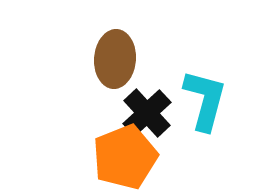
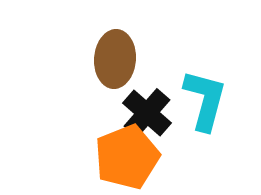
black cross: rotated 6 degrees counterclockwise
orange pentagon: moved 2 px right
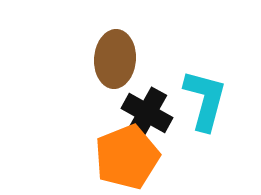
black cross: rotated 12 degrees counterclockwise
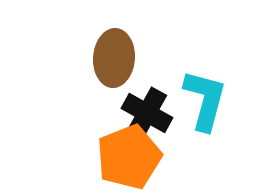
brown ellipse: moved 1 px left, 1 px up
orange pentagon: moved 2 px right
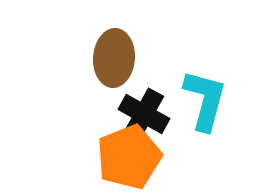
black cross: moved 3 px left, 1 px down
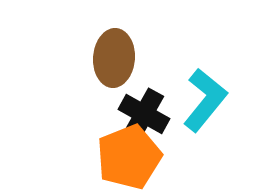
cyan L-shape: rotated 24 degrees clockwise
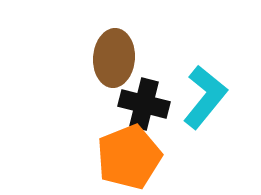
cyan L-shape: moved 3 px up
black cross: moved 10 px up; rotated 15 degrees counterclockwise
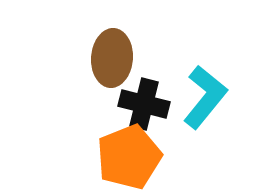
brown ellipse: moved 2 px left
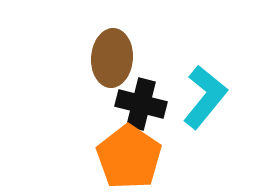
black cross: moved 3 px left
orange pentagon: rotated 16 degrees counterclockwise
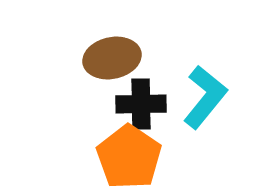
brown ellipse: rotated 74 degrees clockwise
black cross: rotated 15 degrees counterclockwise
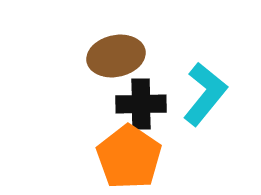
brown ellipse: moved 4 px right, 2 px up
cyan L-shape: moved 3 px up
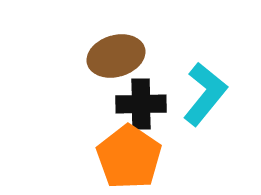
brown ellipse: rotated 4 degrees counterclockwise
